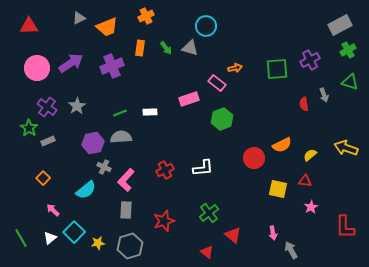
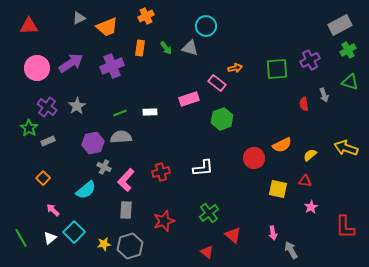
red cross at (165, 170): moved 4 px left, 2 px down; rotated 12 degrees clockwise
yellow star at (98, 243): moved 6 px right, 1 px down
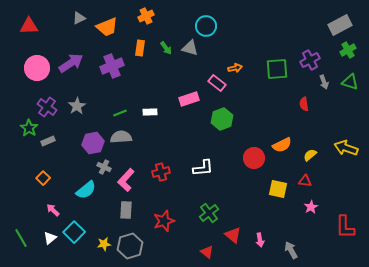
gray arrow at (324, 95): moved 13 px up
pink arrow at (273, 233): moved 13 px left, 7 px down
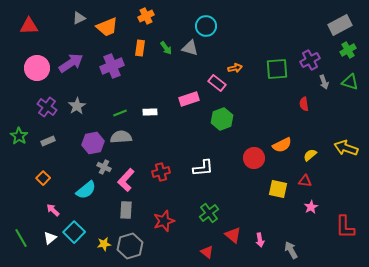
green star at (29, 128): moved 10 px left, 8 px down
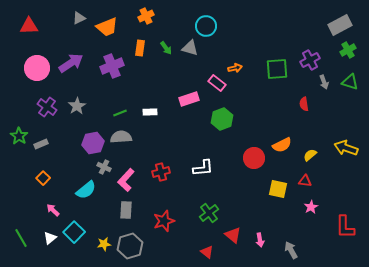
gray rectangle at (48, 141): moved 7 px left, 3 px down
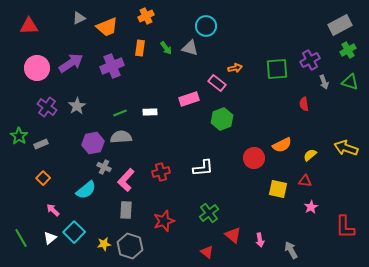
gray hexagon at (130, 246): rotated 25 degrees counterclockwise
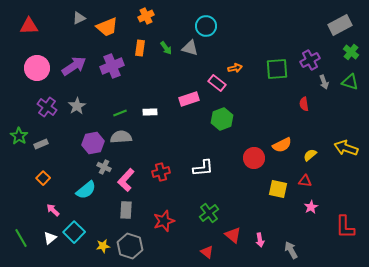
green cross at (348, 50): moved 3 px right, 2 px down; rotated 21 degrees counterclockwise
purple arrow at (71, 63): moved 3 px right, 3 px down
yellow star at (104, 244): moved 1 px left, 2 px down
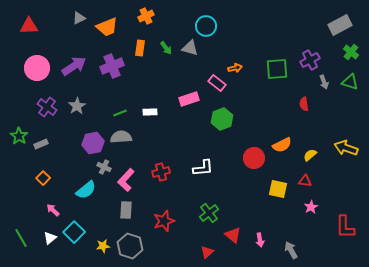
red triangle at (207, 252): rotated 40 degrees clockwise
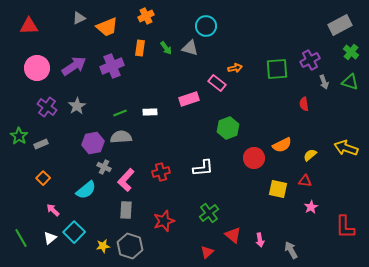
green hexagon at (222, 119): moved 6 px right, 9 px down
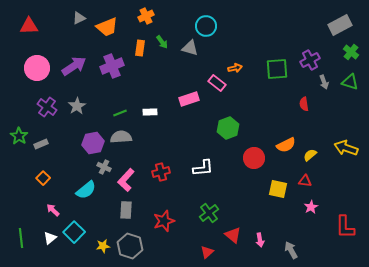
green arrow at (166, 48): moved 4 px left, 6 px up
orange semicircle at (282, 145): moved 4 px right
green line at (21, 238): rotated 24 degrees clockwise
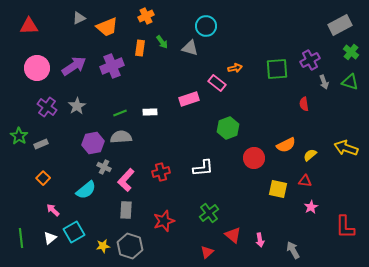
cyan square at (74, 232): rotated 15 degrees clockwise
gray arrow at (291, 250): moved 2 px right
